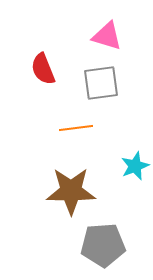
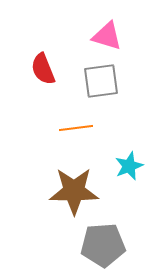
gray square: moved 2 px up
cyan star: moved 6 px left
brown star: moved 3 px right
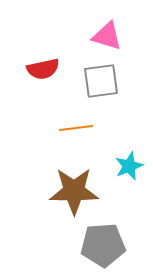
red semicircle: rotated 80 degrees counterclockwise
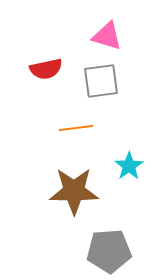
red semicircle: moved 3 px right
cyan star: rotated 12 degrees counterclockwise
gray pentagon: moved 6 px right, 6 px down
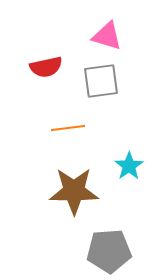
red semicircle: moved 2 px up
orange line: moved 8 px left
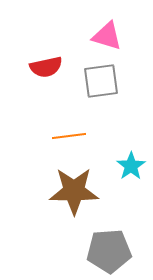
orange line: moved 1 px right, 8 px down
cyan star: moved 2 px right
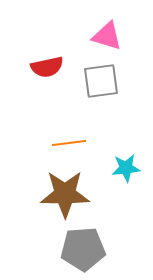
red semicircle: moved 1 px right
orange line: moved 7 px down
cyan star: moved 5 px left, 2 px down; rotated 28 degrees clockwise
brown star: moved 9 px left, 3 px down
gray pentagon: moved 26 px left, 2 px up
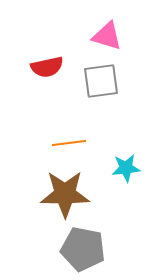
gray pentagon: rotated 15 degrees clockwise
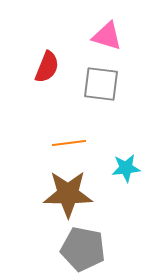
red semicircle: rotated 56 degrees counterclockwise
gray square: moved 3 px down; rotated 15 degrees clockwise
brown star: moved 3 px right
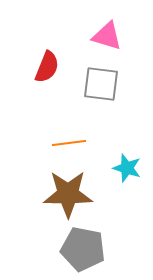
cyan star: moved 1 px right; rotated 24 degrees clockwise
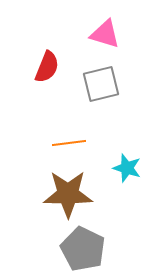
pink triangle: moved 2 px left, 2 px up
gray square: rotated 21 degrees counterclockwise
gray pentagon: rotated 15 degrees clockwise
